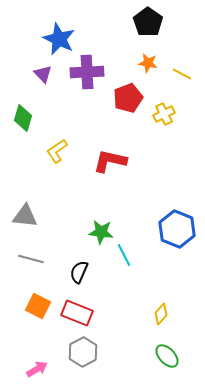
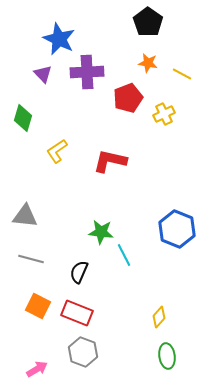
yellow diamond: moved 2 px left, 3 px down
gray hexagon: rotated 12 degrees counterclockwise
green ellipse: rotated 35 degrees clockwise
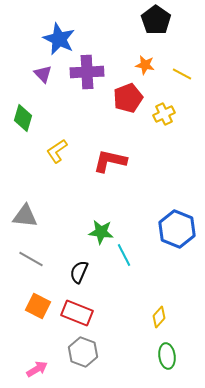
black pentagon: moved 8 px right, 2 px up
orange star: moved 3 px left, 2 px down
gray line: rotated 15 degrees clockwise
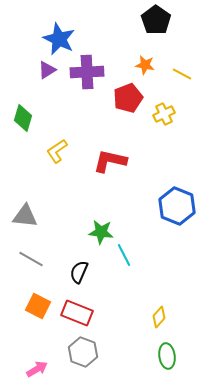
purple triangle: moved 4 px right, 4 px up; rotated 42 degrees clockwise
blue hexagon: moved 23 px up
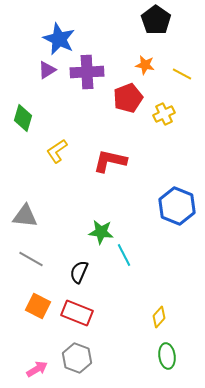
gray hexagon: moved 6 px left, 6 px down
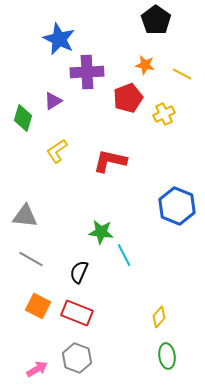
purple triangle: moved 6 px right, 31 px down
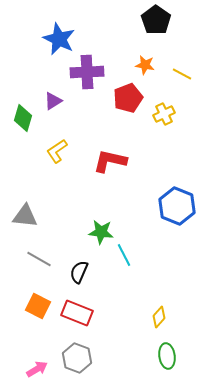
gray line: moved 8 px right
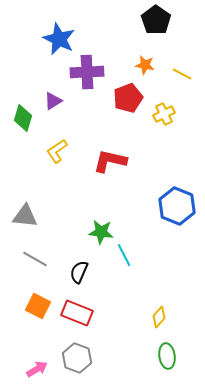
gray line: moved 4 px left
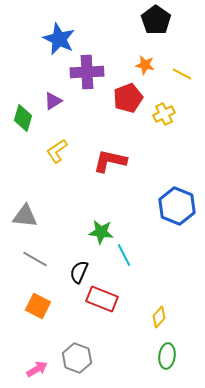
red rectangle: moved 25 px right, 14 px up
green ellipse: rotated 15 degrees clockwise
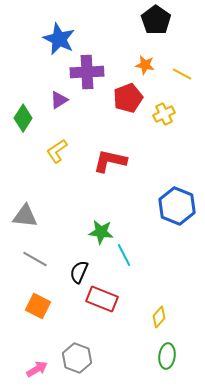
purple triangle: moved 6 px right, 1 px up
green diamond: rotated 16 degrees clockwise
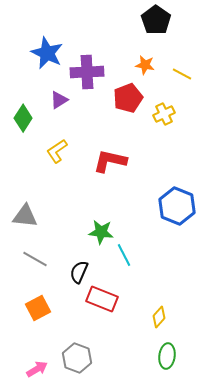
blue star: moved 12 px left, 14 px down
orange square: moved 2 px down; rotated 35 degrees clockwise
